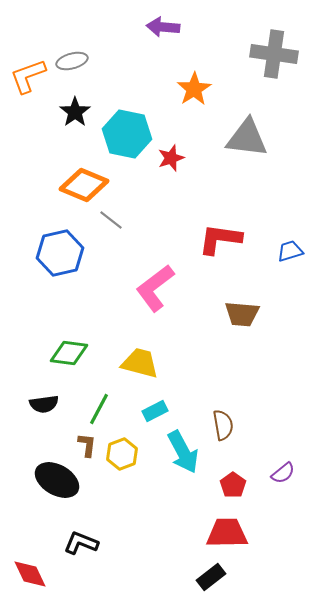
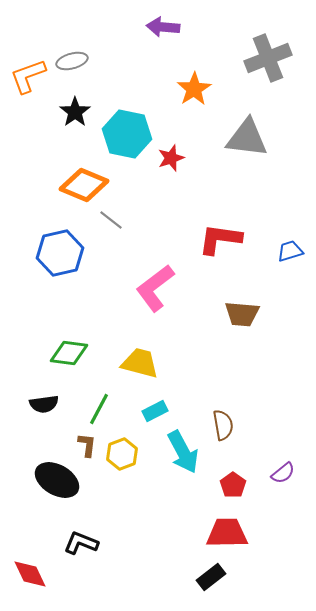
gray cross: moved 6 px left, 4 px down; rotated 30 degrees counterclockwise
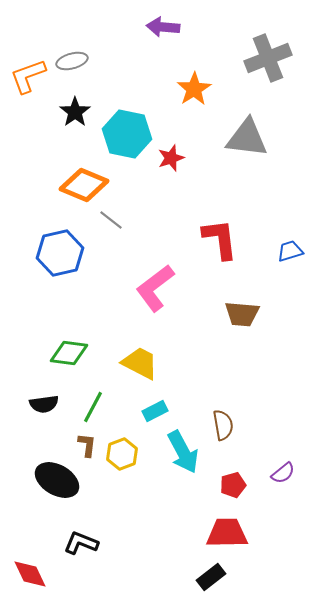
red L-shape: rotated 75 degrees clockwise
yellow trapezoid: rotated 12 degrees clockwise
green line: moved 6 px left, 2 px up
red pentagon: rotated 20 degrees clockwise
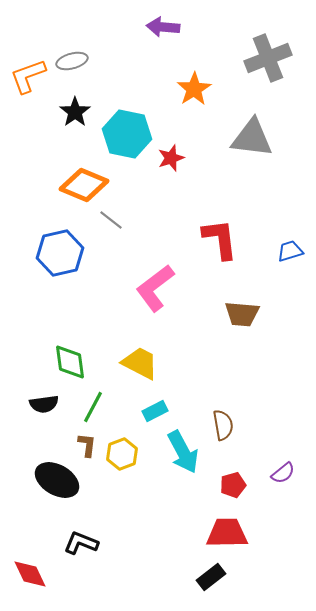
gray triangle: moved 5 px right
green diamond: moved 1 px right, 9 px down; rotated 75 degrees clockwise
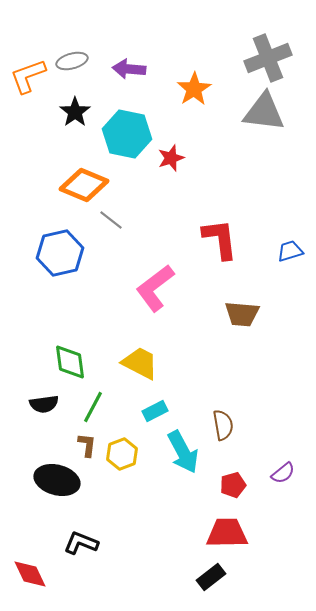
purple arrow: moved 34 px left, 42 px down
gray triangle: moved 12 px right, 26 px up
black ellipse: rotated 15 degrees counterclockwise
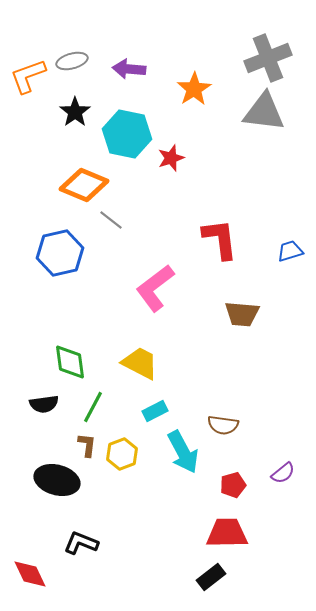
brown semicircle: rotated 108 degrees clockwise
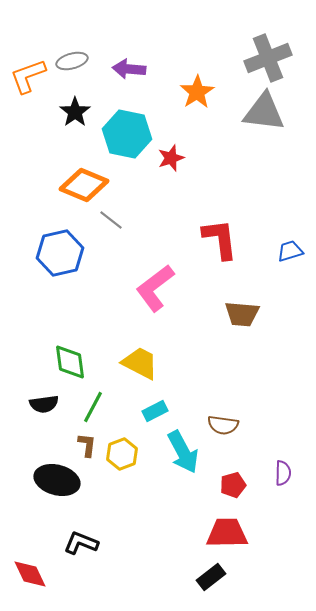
orange star: moved 3 px right, 3 px down
purple semicircle: rotated 50 degrees counterclockwise
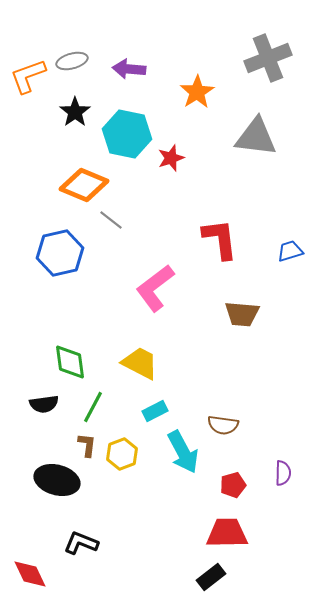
gray triangle: moved 8 px left, 25 px down
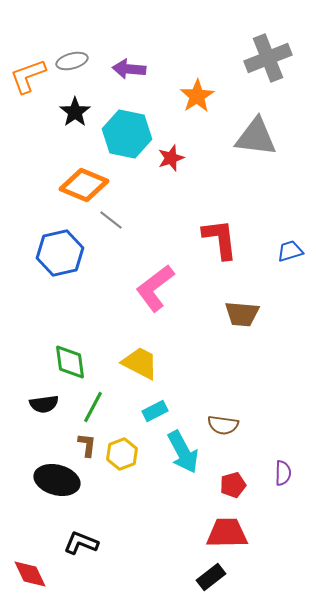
orange star: moved 4 px down
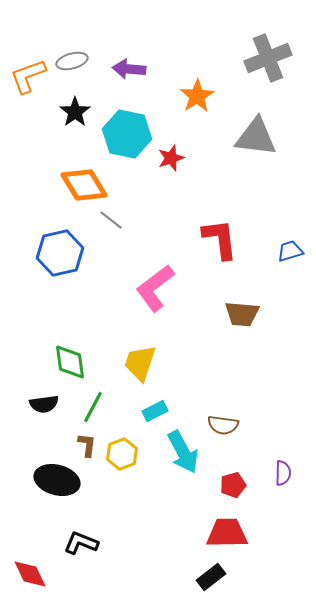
orange diamond: rotated 36 degrees clockwise
yellow trapezoid: rotated 99 degrees counterclockwise
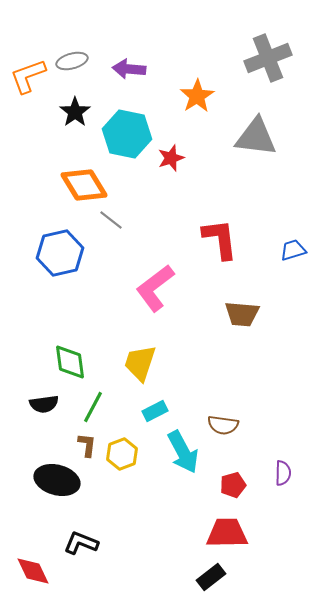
blue trapezoid: moved 3 px right, 1 px up
red diamond: moved 3 px right, 3 px up
